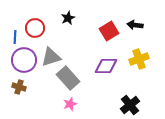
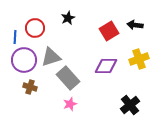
brown cross: moved 11 px right
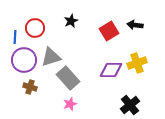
black star: moved 3 px right, 3 px down
yellow cross: moved 2 px left, 4 px down
purple diamond: moved 5 px right, 4 px down
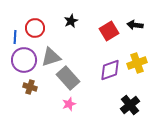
purple diamond: moved 1 px left; rotated 20 degrees counterclockwise
pink star: moved 1 px left
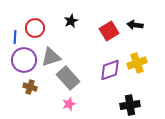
black cross: rotated 30 degrees clockwise
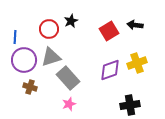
red circle: moved 14 px right, 1 px down
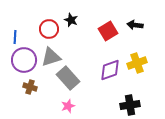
black star: moved 1 px up; rotated 24 degrees counterclockwise
red square: moved 1 px left
pink star: moved 1 px left, 2 px down
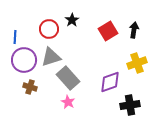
black star: moved 1 px right; rotated 16 degrees clockwise
black arrow: moved 1 px left, 5 px down; rotated 91 degrees clockwise
purple diamond: moved 12 px down
pink star: moved 4 px up; rotated 24 degrees counterclockwise
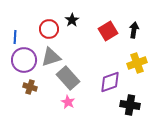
black cross: rotated 18 degrees clockwise
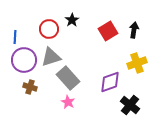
black cross: rotated 30 degrees clockwise
